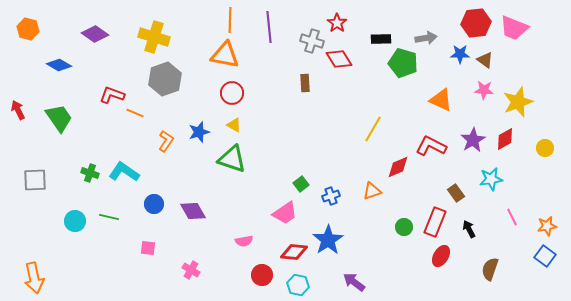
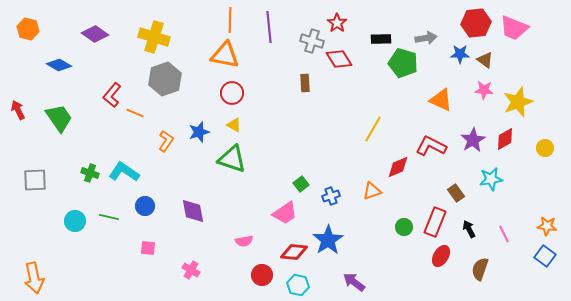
red L-shape at (112, 95): rotated 70 degrees counterclockwise
blue circle at (154, 204): moved 9 px left, 2 px down
purple diamond at (193, 211): rotated 20 degrees clockwise
pink line at (512, 217): moved 8 px left, 17 px down
orange star at (547, 226): rotated 18 degrees clockwise
brown semicircle at (490, 269): moved 10 px left
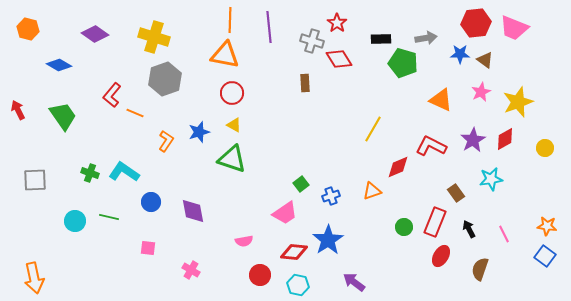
pink star at (484, 90): moved 3 px left, 2 px down; rotated 30 degrees counterclockwise
green trapezoid at (59, 118): moved 4 px right, 2 px up
blue circle at (145, 206): moved 6 px right, 4 px up
red circle at (262, 275): moved 2 px left
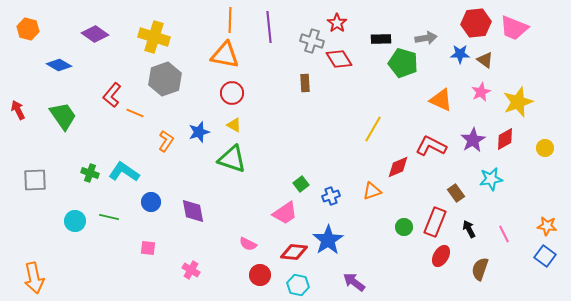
pink semicircle at (244, 241): moved 4 px right, 3 px down; rotated 36 degrees clockwise
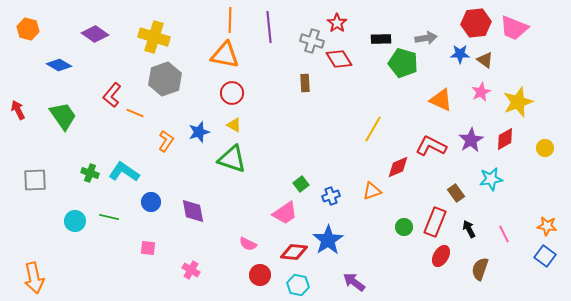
purple star at (473, 140): moved 2 px left
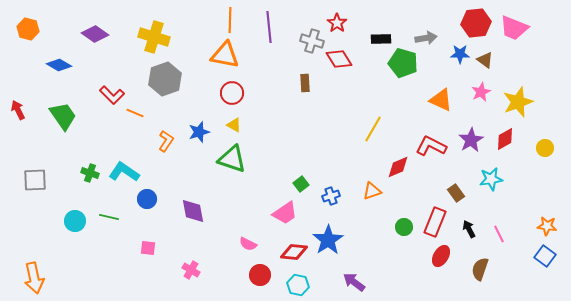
red L-shape at (112, 95): rotated 85 degrees counterclockwise
blue circle at (151, 202): moved 4 px left, 3 px up
pink line at (504, 234): moved 5 px left
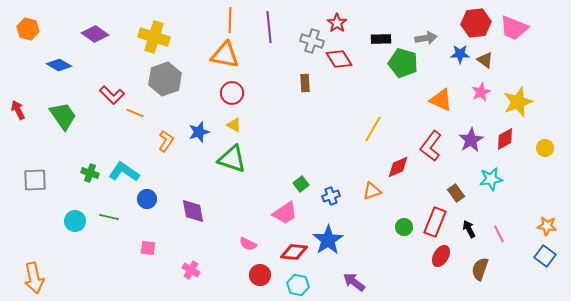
red L-shape at (431, 146): rotated 80 degrees counterclockwise
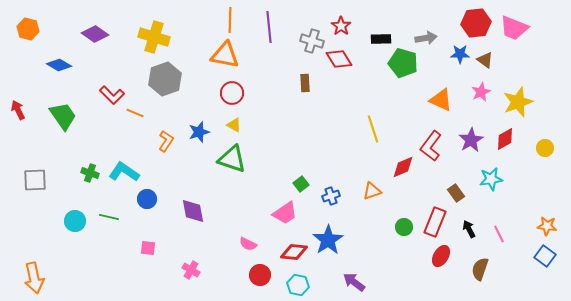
red star at (337, 23): moved 4 px right, 3 px down
yellow line at (373, 129): rotated 48 degrees counterclockwise
red diamond at (398, 167): moved 5 px right
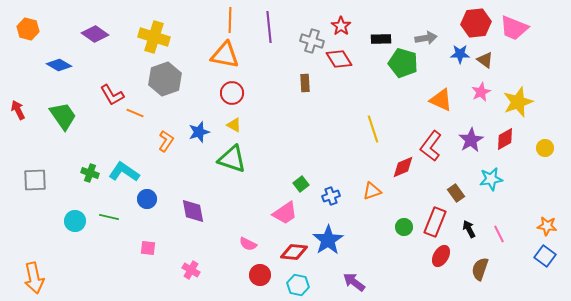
red L-shape at (112, 95): rotated 15 degrees clockwise
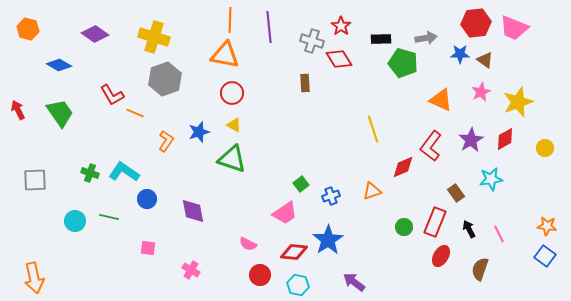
green trapezoid at (63, 116): moved 3 px left, 3 px up
